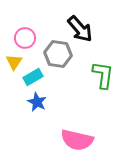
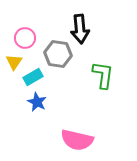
black arrow: rotated 36 degrees clockwise
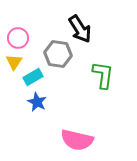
black arrow: rotated 28 degrees counterclockwise
pink circle: moved 7 px left
